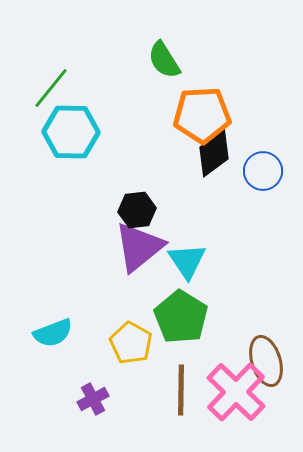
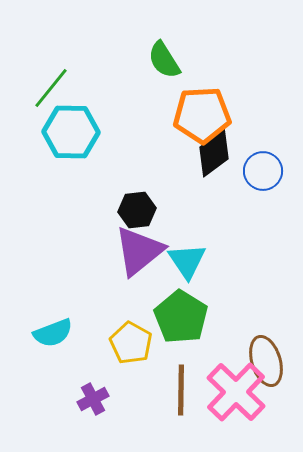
purple triangle: moved 4 px down
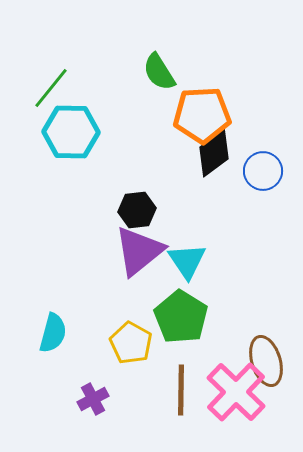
green semicircle: moved 5 px left, 12 px down
cyan semicircle: rotated 54 degrees counterclockwise
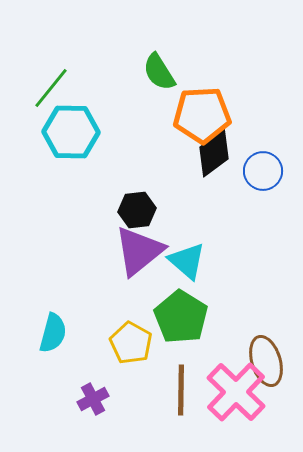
cyan triangle: rotated 15 degrees counterclockwise
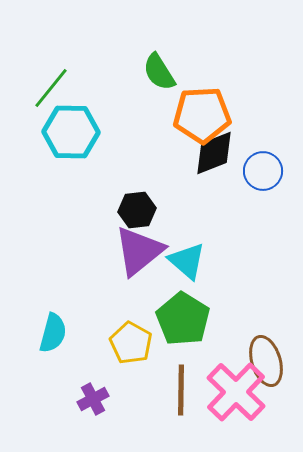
black diamond: rotated 15 degrees clockwise
green pentagon: moved 2 px right, 2 px down
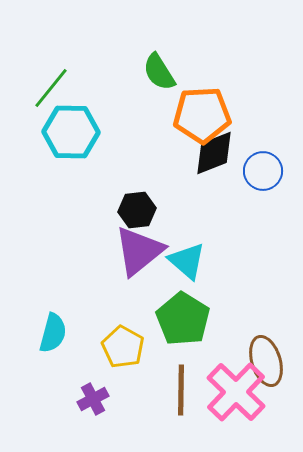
yellow pentagon: moved 8 px left, 4 px down
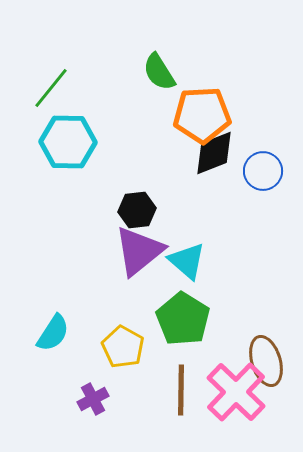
cyan hexagon: moved 3 px left, 10 px down
cyan semicircle: rotated 18 degrees clockwise
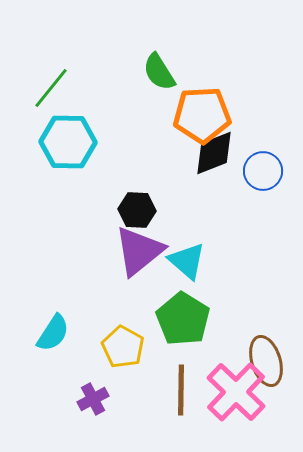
black hexagon: rotated 9 degrees clockwise
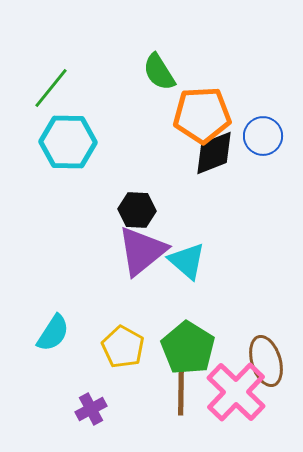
blue circle: moved 35 px up
purple triangle: moved 3 px right
green pentagon: moved 5 px right, 29 px down
purple cross: moved 2 px left, 10 px down
